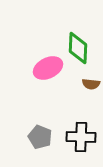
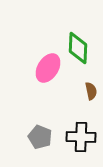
pink ellipse: rotated 32 degrees counterclockwise
brown semicircle: moved 7 px down; rotated 108 degrees counterclockwise
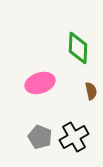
pink ellipse: moved 8 px left, 15 px down; rotated 40 degrees clockwise
black cross: moved 7 px left; rotated 32 degrees counterclockwise
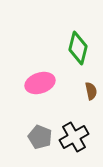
green diamond: rotated 12 degrees clockwise
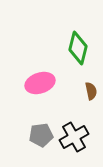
gray pentagon: moved 1 px right, 2 px up; rotated 30 degrees counterclockwise
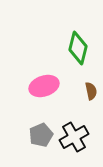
pink ellipse: moved 4 px right, 3 px down
gray pentagon: rotated 15 degrees counterclockwise
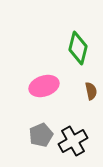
black cross: moved 1 px left, 4 px down
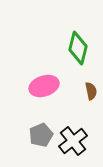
black cross: rotated 8 degrees counterclockwise
